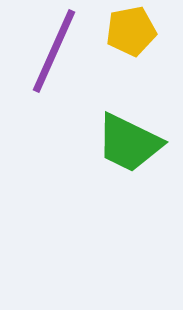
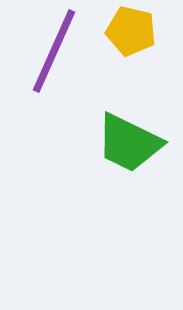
yellow pentagon: rotated 24 degrees clockwise
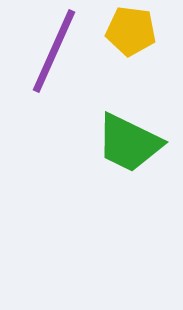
yellow pentagon: rotated 6 degrees counterclockwise
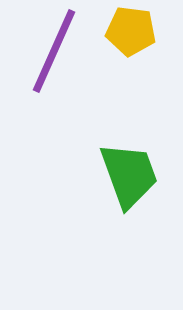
green trapezoid: moved 32 px down; rotated 136 degrees counterclockwise
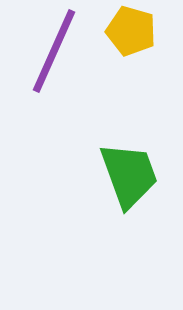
yellow pentagon: rotated 9 degrees clockwise
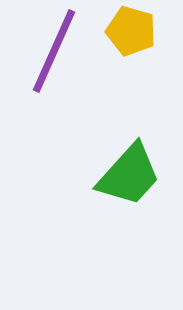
green trapezoid: rotated 62 degrees clockwise
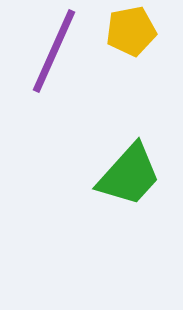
yellow pentagon: rotated 27 degrees counterclockwise
